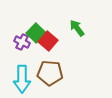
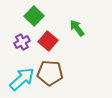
green square: moved 2 px left, 17 px up
purple cross: rotated 35 degrees clockwise
cyan arrow: rotated 132 degrees counterclockwise
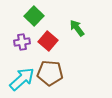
purple cross: rotated 21 degrees clockwise
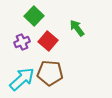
purple cross: rotated 14 degrees counterclockwise
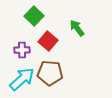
purple cross: moved 8 px down; rotated 21 degrees clockwise
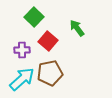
green square: moved 1 px down
brown pentagon: rotated 15 degrees counterclockwise
